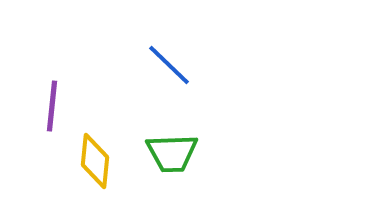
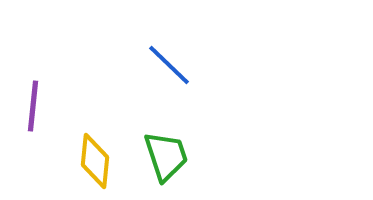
purple line: moved 19 px left
green trapezoid: moved 6 px left, 3 px down; rotated 106 degrees counterclockwise
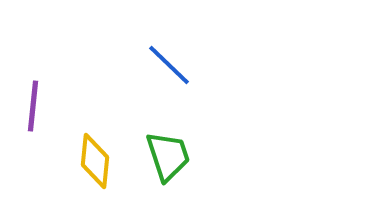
green trapezoid: moved 2 px right
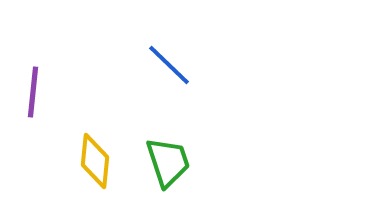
purple line: moved 14 px up
green trapezoid: moved 6 px down
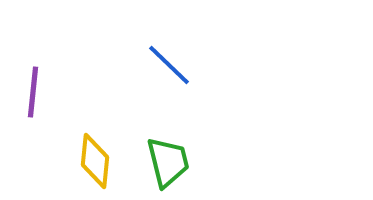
green trapezoid: rotated 4 degrees clockwise
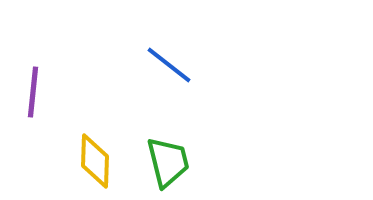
blue line: rotated 6 degrees counterclockwise
yellow diamond: rotated 4 degrees counterclockwise
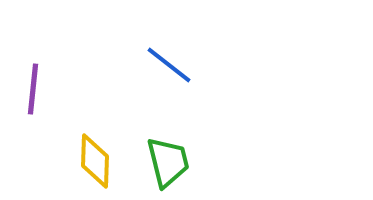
purple line: moved 3 px up
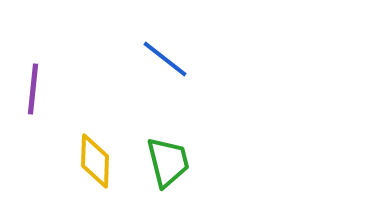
blue line: moved 4 px left, 6 px up
